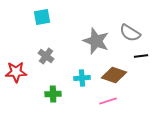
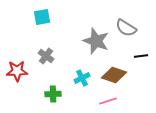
gray semicircle: moved 4 px left, 5 px up
red star: moved 1 px right, 1 px up
cyan cross: rotated 21 degrees counterclockwise
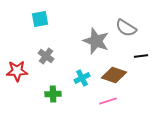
cyan square: moved 2 px left, 2 px down
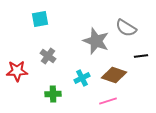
gray cross: moved 2 px right
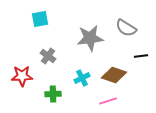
gray star: moved 6 px left, 3 px up; rotated 28 degrees counterclockwise
red star: moved 5 px right, 5 px down
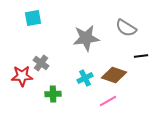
cyan square: moved 7 px left, 1 px up
gray star: moved 4 px left
gray cross: moved 7 px left, 7 px down
cyan cross: moved 3 px right
pink line: rotated 12 degrees counterclockwise
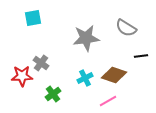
green cross: rotated 35 degrees counterclockwise
